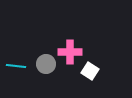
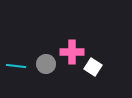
pink cross: moved 2 px right
white square: moved 3 px right, 4 px up
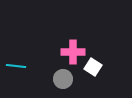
pink cross: moved 1 px right
gray circle: moved 17 px right, 15 px down
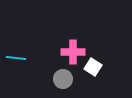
cyan line: moved 8 px up
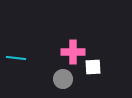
white square: rotated 36 degrees counterclockwise
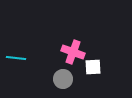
pink cross: rotated 20 degrees clockwise
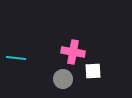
pink cross: rotated 10 degrees counterclockwise
white square: moved 4 px down
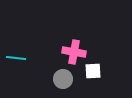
pink cross: moved 1 px right
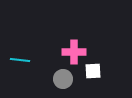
pink cross: rotated 10 degrees counterclockwise
cyan line: moved 4 px right, 2 px down
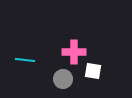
cyan line: moved 5 px right
white square: rotated 12 degrees clockwise
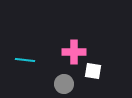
gray circle: moved 1 px right, 5 px down
